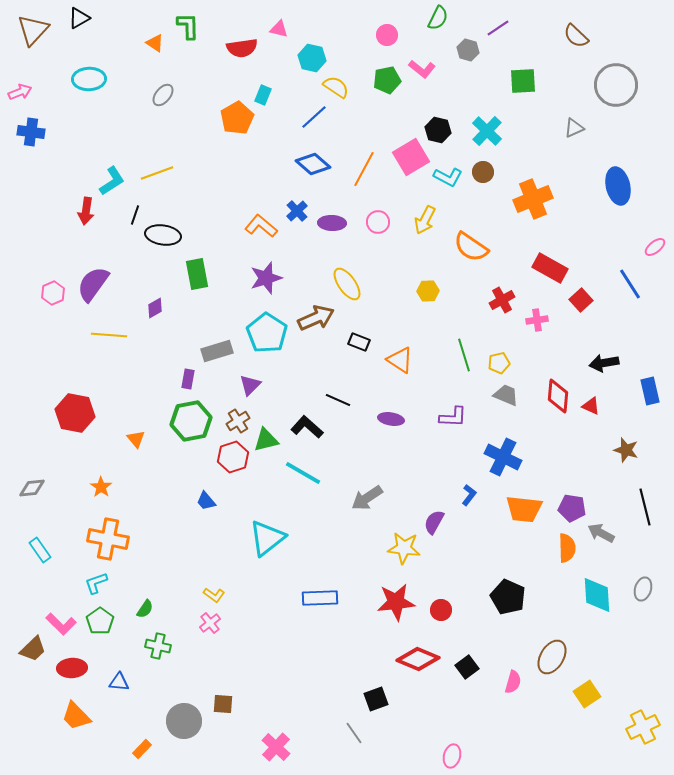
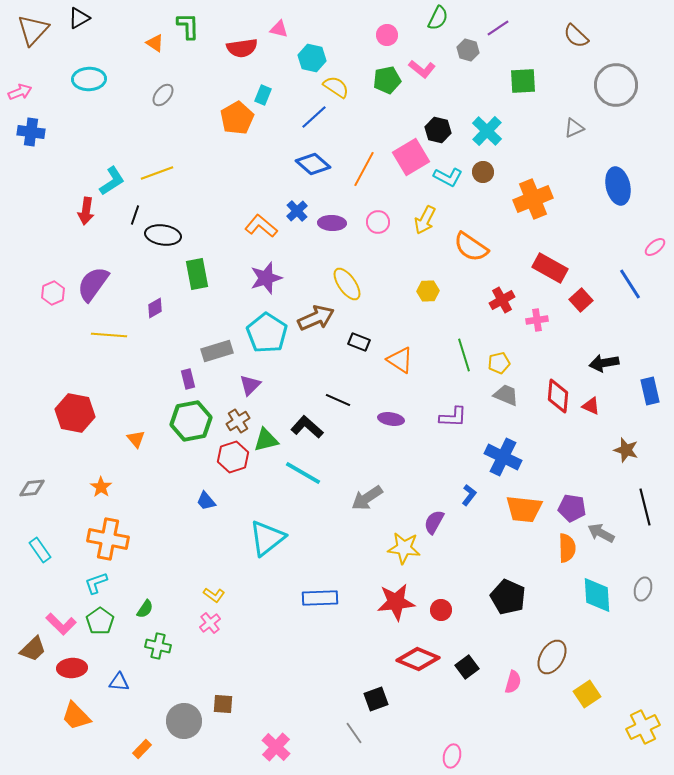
purple rectangle at (188, 379): rotated 24 degrees counterclockwise
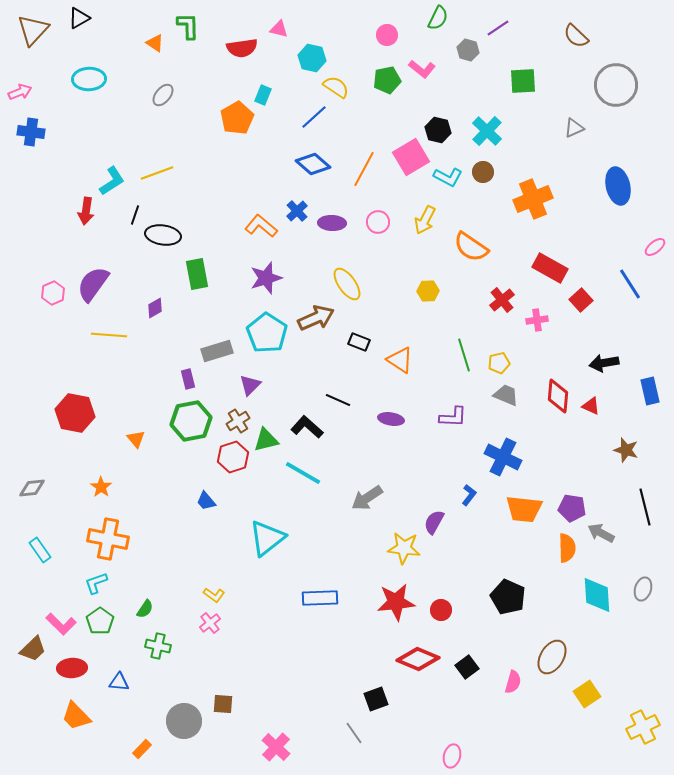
red cross at (502, 300): rotated 10 degrees counterclockwise
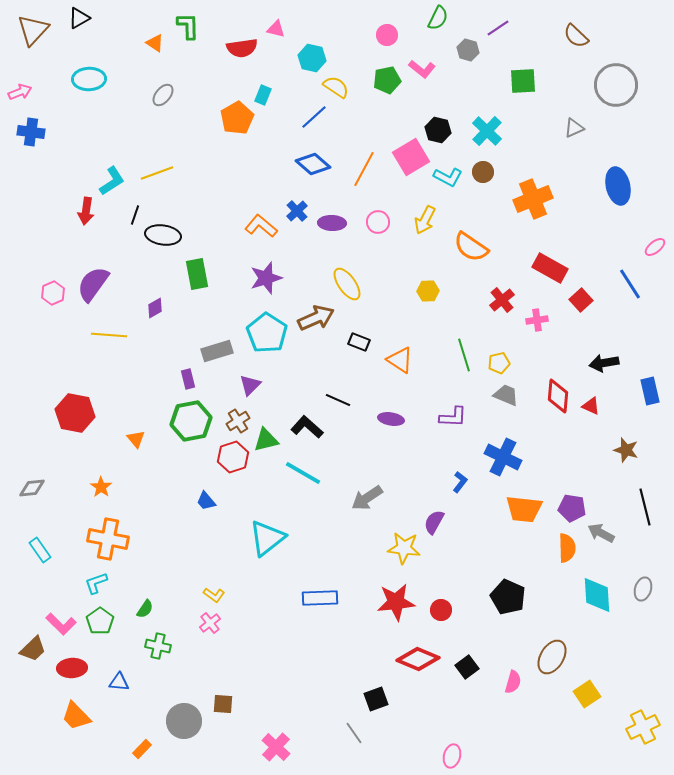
pink triangle at (279, 29): moved 3 px left
blue L-shape at (469, 495): moved 9 px left, 13 px up
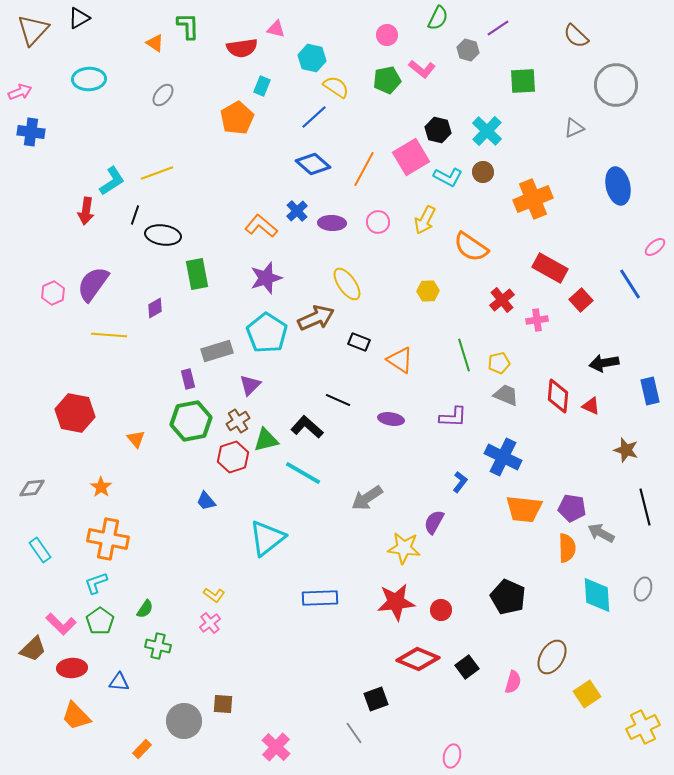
cyan rectangle at (263, 95): moved 1 px left, 9 px up
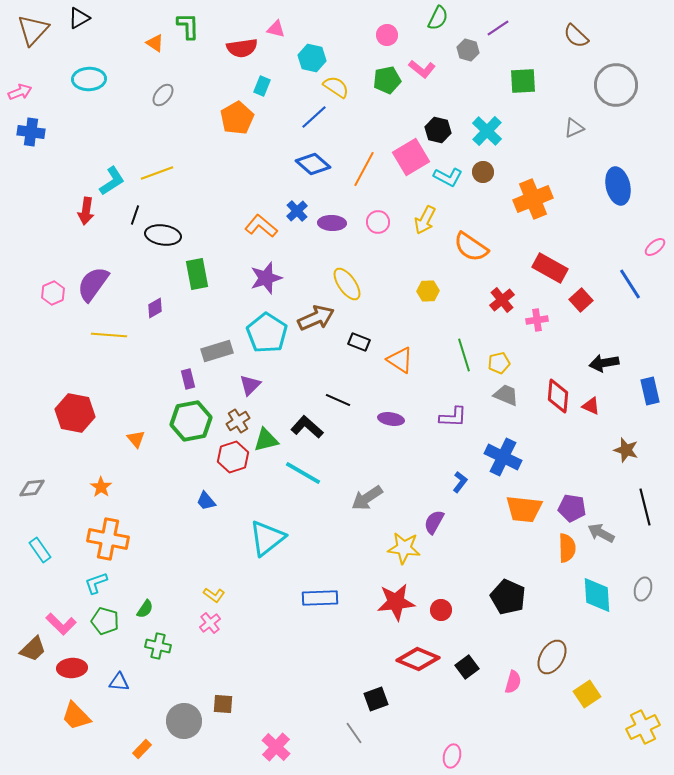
green pentagon at (100, 621): moved 5 px right; rotated 20 degrees counterclockwise
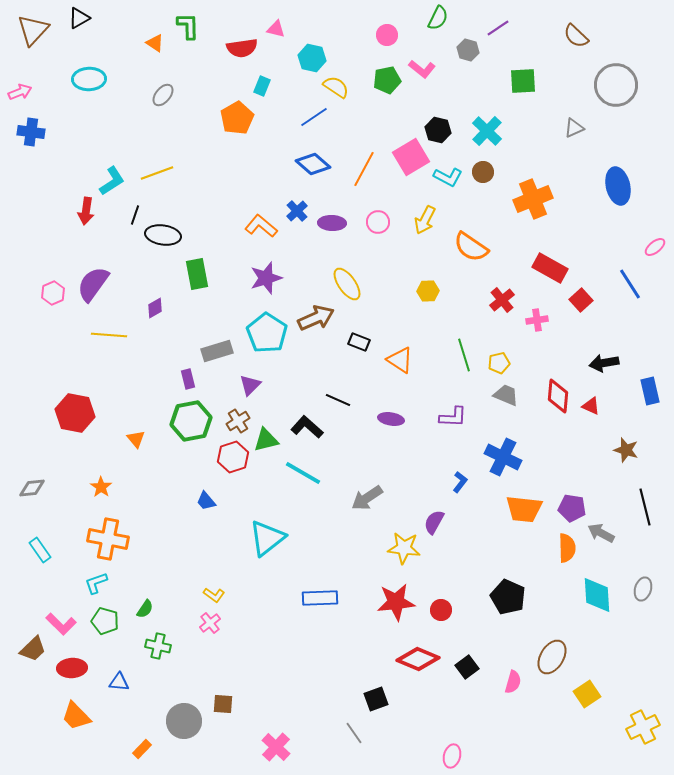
blue line at (314, 117): rotated 8 degrees clockwise
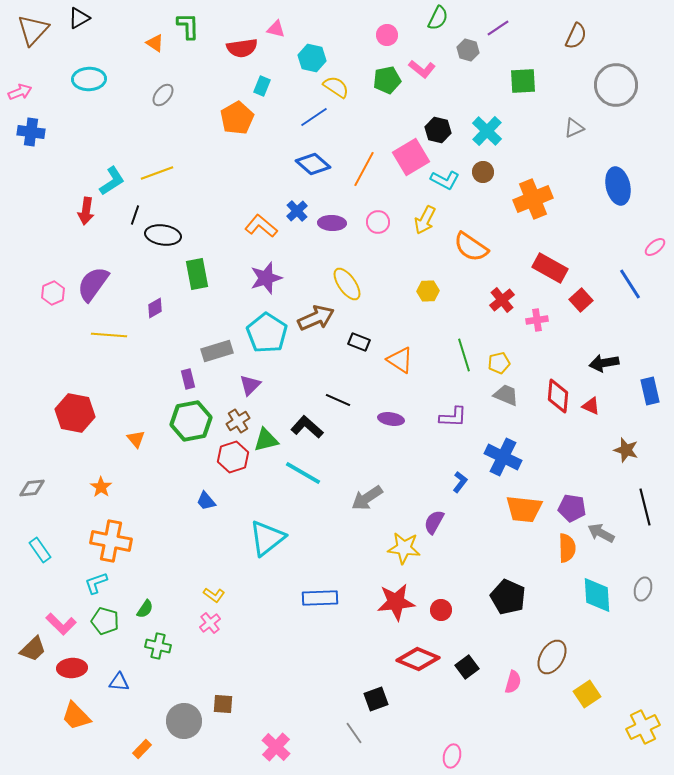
brown semicircle at (576, 36): rotated 108 degrees counterclockwise
cyan L-shape at (448, 177): moved 3 px left, 3 px down
orange cross at (108, 539): moved 3 px right, 2 px down
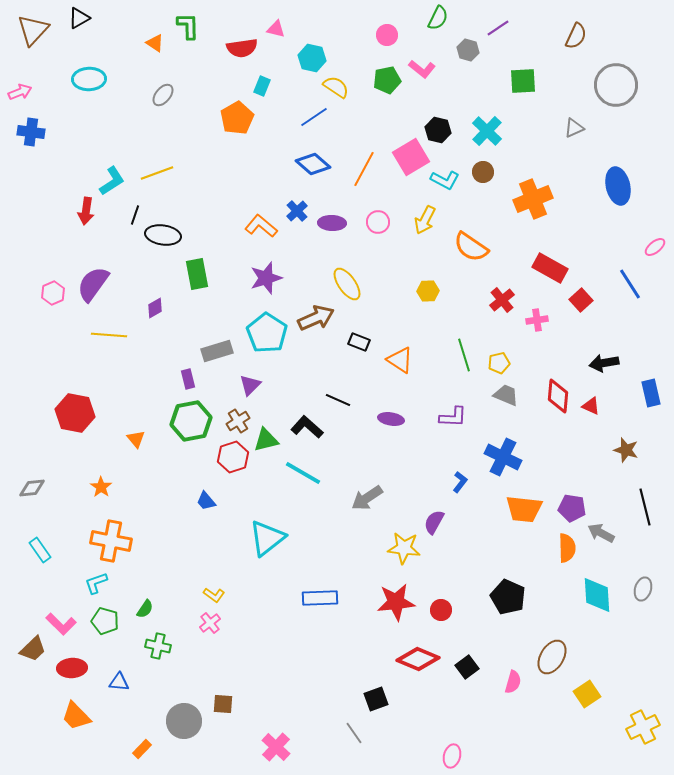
blue rectangle at (650, 391): moved 1 px right, 2 px down
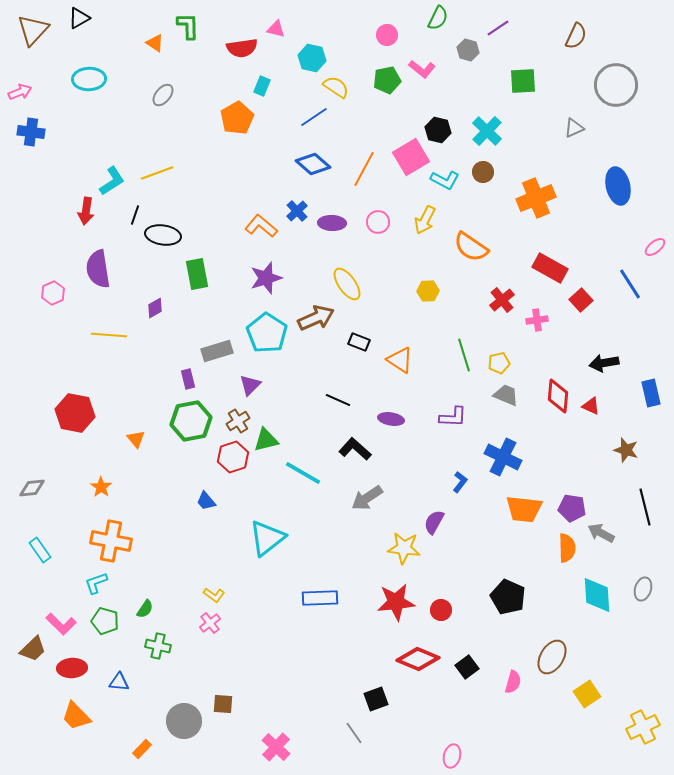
orange cross at (533, 199): moved 3 px right, 1 px up
purple semicircle at (93, 284): moved 5 px right, 15 px up; rotated 45 degrees counterclockwise
black L-shape at (307, 427): moved 48 px right, 22 px down
